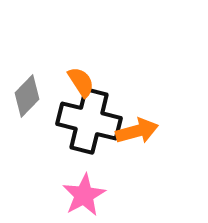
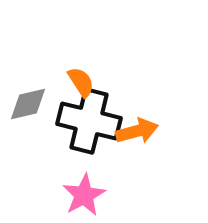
gray diamond: moved 1 px right, 8 px down; rotated 33 degrees clockwise
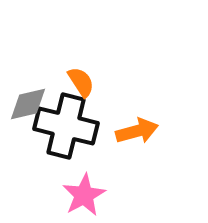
black cross: moved 23 px left, 5 px down
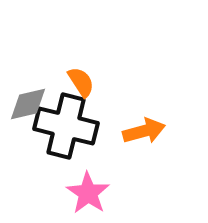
orange arrow: moved 7 px right
pink star: moved 4 px right, 2 px up; rotated 9 degrees counterclockwise
